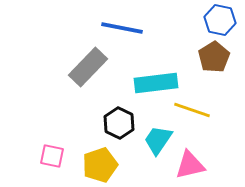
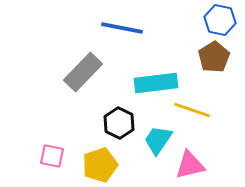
gray rectangle: moved 5 px left, 5 px down
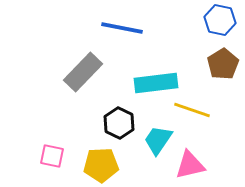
brown pentagon: moved 9 px right, 7 px down
yellow pentagon: moved 1 px right; rotated 16 degrees clockwise
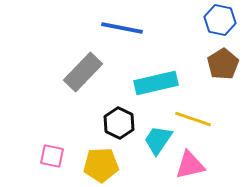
cyan rectangle: rotated 6 degrees counterclockwise
yellow line: moved 1 px right, 9 px down
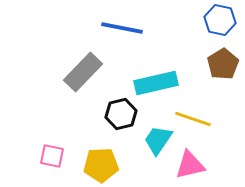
black hexagon: moved 2 px right, 9 px up; rotated 20 degrees clockwise
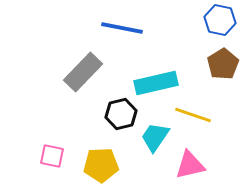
yellow line: moved 4 px up
cyan trapezoid: moved 3 px left, 3 px up
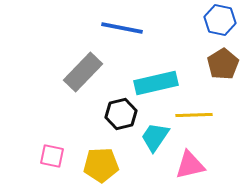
yellow line: moved 1 px right; rotated 21 degrees counterclockwise
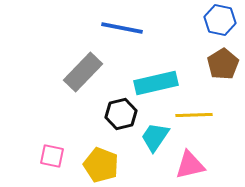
yellow pentagon: rotated 24 degrees clockwise
